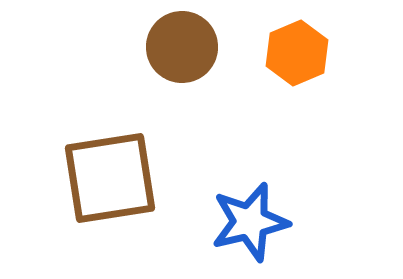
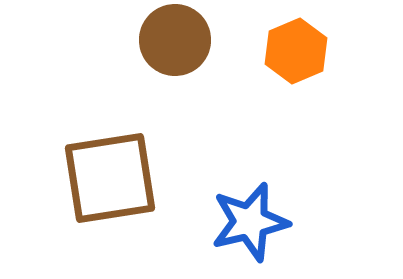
brown circle: moved 7 px left, 7 px up
orange hexagon: moved 1 px left, 2 px up
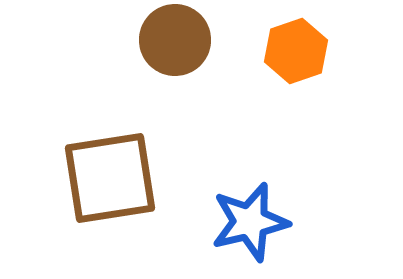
orange hexagon: rotated 4 degrees clockwise
